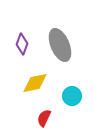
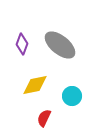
gray ellipse: rotated 28 degrees counterclockwise
yellow diamond: moved 2 px down
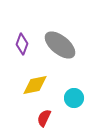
cyan circle: moved 2 px right, 2 px down
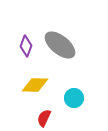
purple diamond: moved 4 px right, 2 px down
yellow diamond: rotated 12 degrees clockwise
